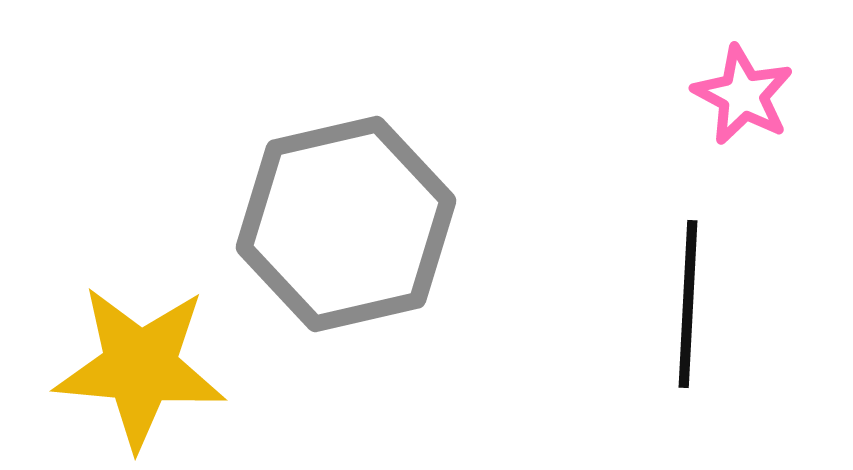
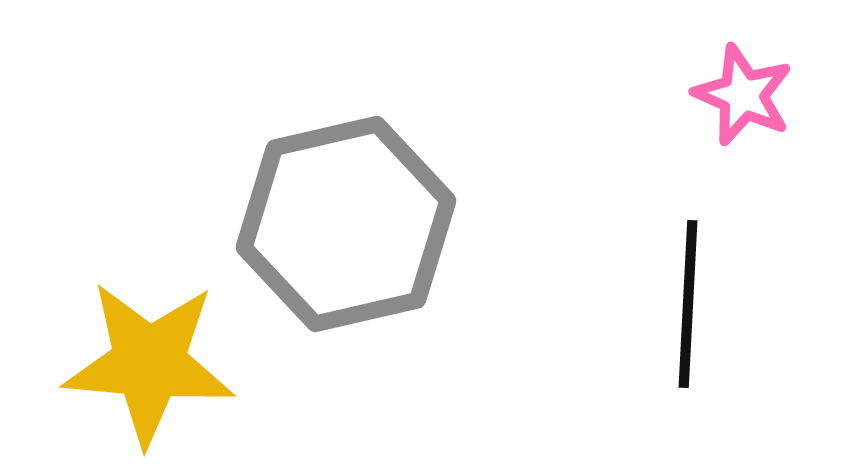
pink star: rotated 4 degrees counterclockwise
yellow star: moved 9 px right, 4 px up
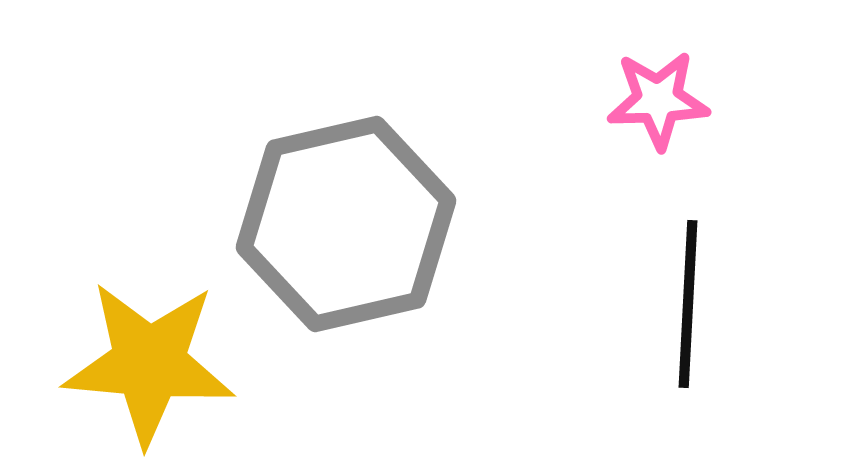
pink star: moved 85 px left, 5 px down; rotated 26 degrees counterclockwise
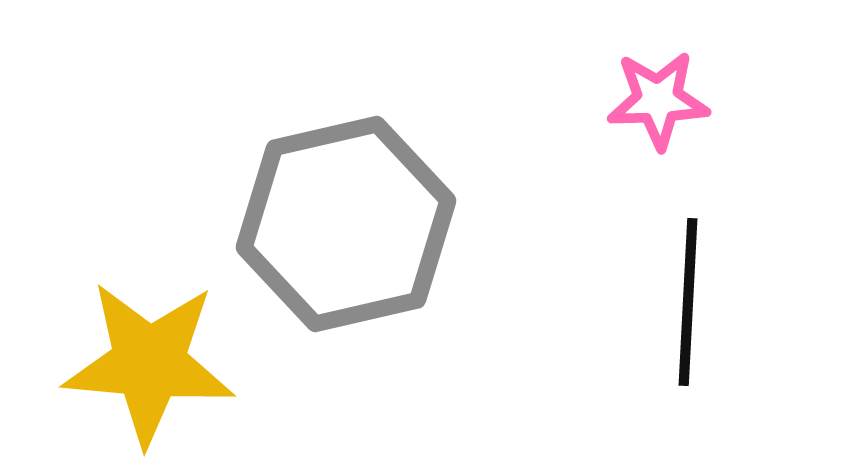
black line: moved 2 px up
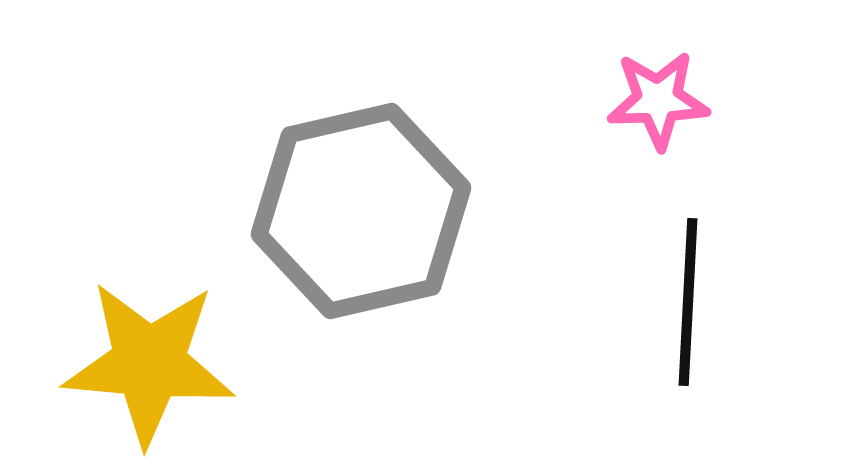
gray hexagon: moved 15 px right, 13 px up
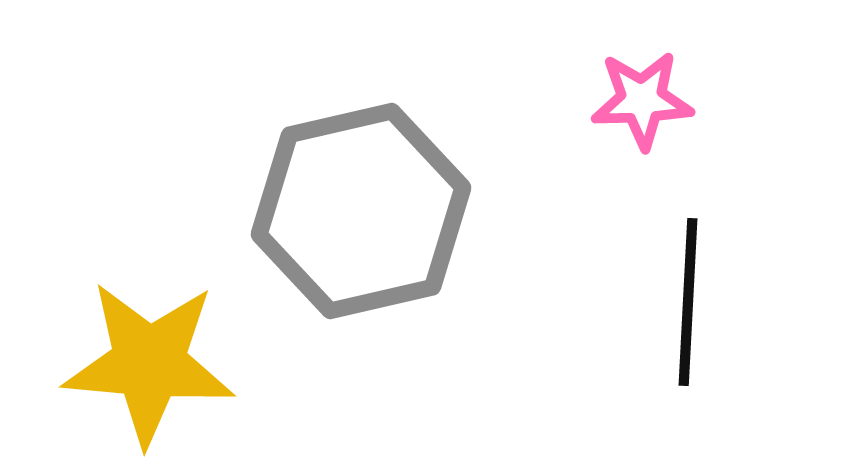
pink star: moved 16 px left
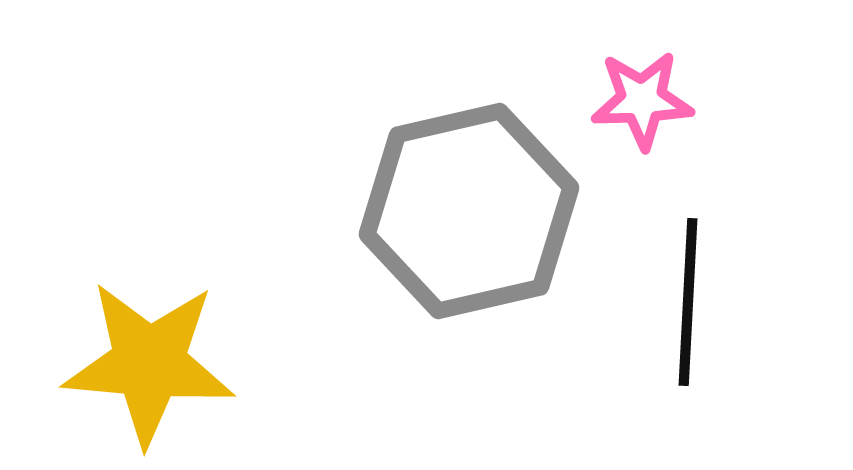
gray hexagon: moved 108 px right
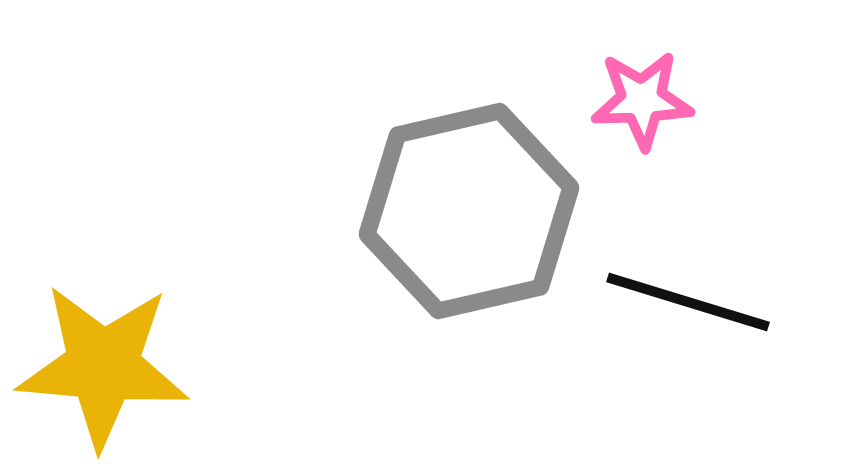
black line: rotated 76 degrees counterclockwise
yellow star: moved 46 px left, 3 px down
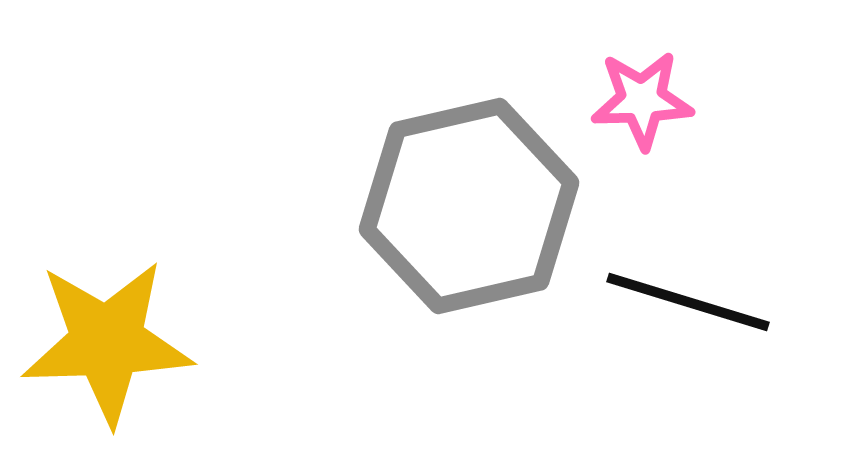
gray hexagon: moved 5 px up
yellow star: moved 4 px right, 24 px up; rotated 7 degrees counterclockwise
